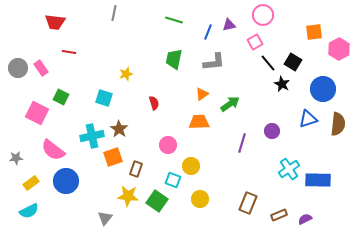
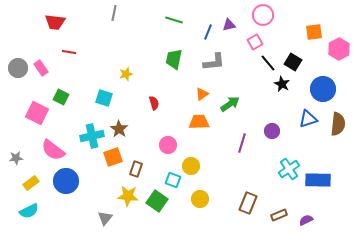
purple semicircle at (305, 219): moved 1 px right, 1 px down
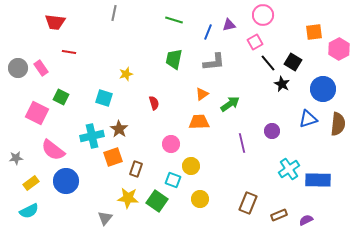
purple line at (242, 143): rotated 30 degrees counterclockwise
pink circle at (168, 145): moved 3 px right, 1 px up
yellow star at (128, 196): moved 2 px down
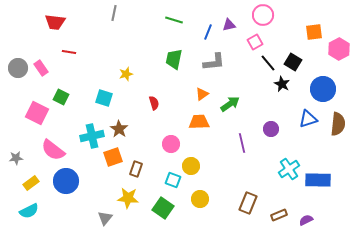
purple circle at (272, 131): moved 1 px left, 2 px up
green square at (157, 201): moved 6 px right, 7 px down
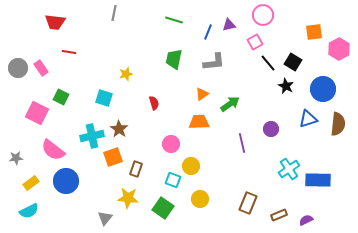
black star at (282, 84): moved 4 px right, 2 px down
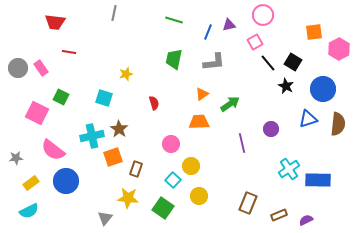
cyan square at (173, 180): rotated 21 degrees clockwise
yellow circle at (200, 199): moved 1 px left, 3 px up
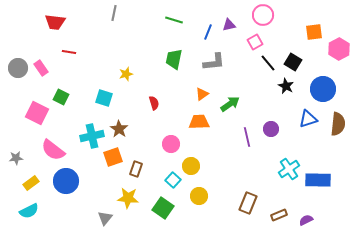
purple line at (242, 143): moved 5 px right, 6 px up
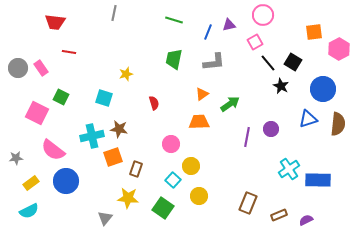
black star at (286, 86): moved 5 px left
brown star at (119, 129): rotated 24 degrees counterclockwise
purple line at (247, 137): rotated 24 degrees clockwise
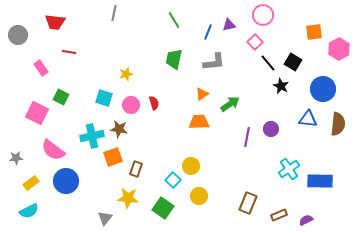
green line at (174, 20): rotated 42 degrees clockwise
pink square at (255, 42): rotated 14 degrees counterclockwise
gray circle at (18, 68): moved 33 px up
blue triangle at (308, 119): rotated 24 degrees clockwise
pink circle at (171, 144): moved 40 px left, 39 px up
blue rectangle at (318, 180): moved 2 px right, 1 px down
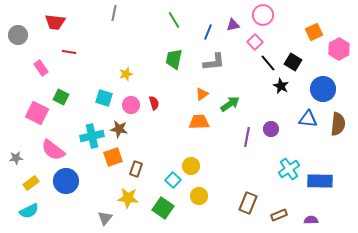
purple triangle at (229, 25): moved 4 px right
orange square at (314, 32): rotated 18 degrees counterclockwise
purple semicircle at (306, 220): moved 5 px right; rotated 24 degrees clockwise
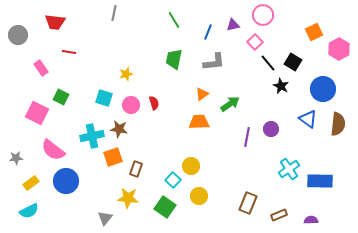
blue triangle at (308, 119): rotated 30 degrees clockwise
green square at (163, 208): moved 2 px right, 1 px up
